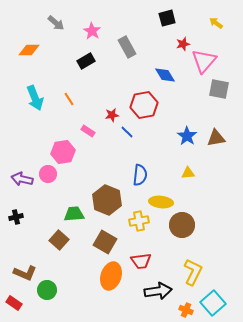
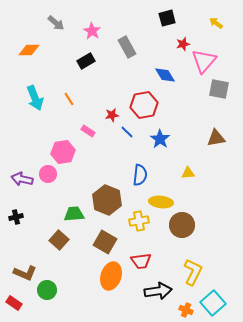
blue star at (187, 136): moved 27 px left, 3 px down
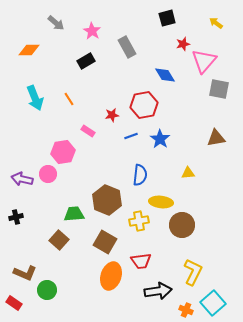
blue line at (127, 132): moved 4 px right, 4 px down; rotated 64 degrees counterclockwise
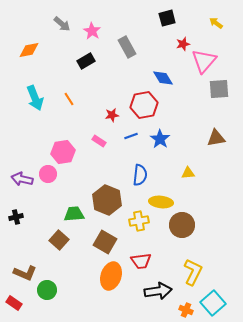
gray arrow at (56, 23): moved 6 px right, 1 px down
orange diamond at (29, 50): rotated 10 degrees counterclockwise
blue diamond at (165, 75): moved 2 px left, 3 px down
gray square at (219, 89): rotated 15 degrees counterclockwise
pink rectangle at (88, 131): moved 11 px right, 10 px down
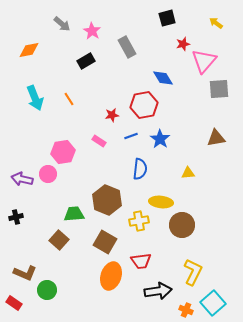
blue semicircle at (140, 175): moved 6 px up
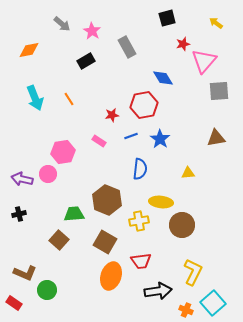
gray square at (219, 89): moved 2 px down
black cross at (16, 217): moved 3 px right, 3 px up
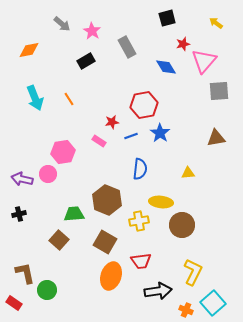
blue diamond at (163, 78): moved 3 px right, 11 px up
red star at (112, 115): moved 7 px down
blue star at (160, 139): moved 6 px up
brown L-shape at (25, 273): rotated 125 degrees counterclockwise
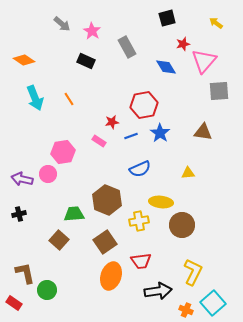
orange diamond at (29, 50): moved 5 px left, 10 px down; rotated 45 degrees clockwise
black rectangle at (86, 61): rotated 54 degrees clockwise
brown triangle at (216, 138): moved 13 px left, 6 px up; rotated 18 degrees clockwise
blue semicircle at (140, 169): rotated 60 degrees clockwise
brown square at (105, 242): rotated 25 degrees clockwise
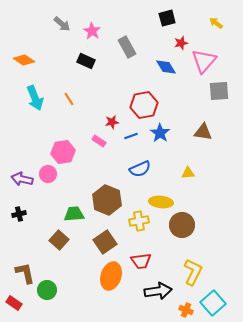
red star at (183, 44): moved 2 px left, 1 px up
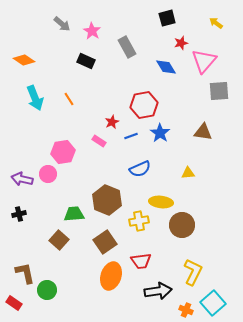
red star at (112, 122): rotated 16 degrees counterclockwise
